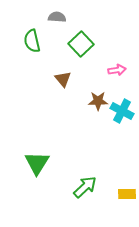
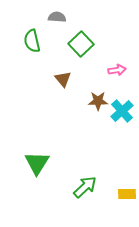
cyan cross: rotated 20 degrees clockwise
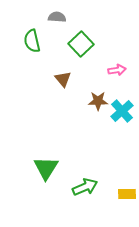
green triangle: moved 9 px right, 5 px down
green arrow: rotated 20 degrees clockwise
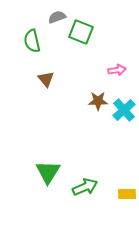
gray semicircle: rotated 24 degrees counterclockwise
green square: moved 12 px up; rotated 25 degrees counterclockwise
brown triangle: moved 17 px left
cyan cross: moved 2 px right, 1 px up
green triangle: moved 2 px right, 4 px down
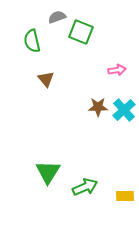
brown star: moved 6 px down
yellow rectangle: moved 2 px left, 2 px down
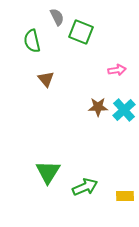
gray semicircle: rotated 84 degrees clockwise
